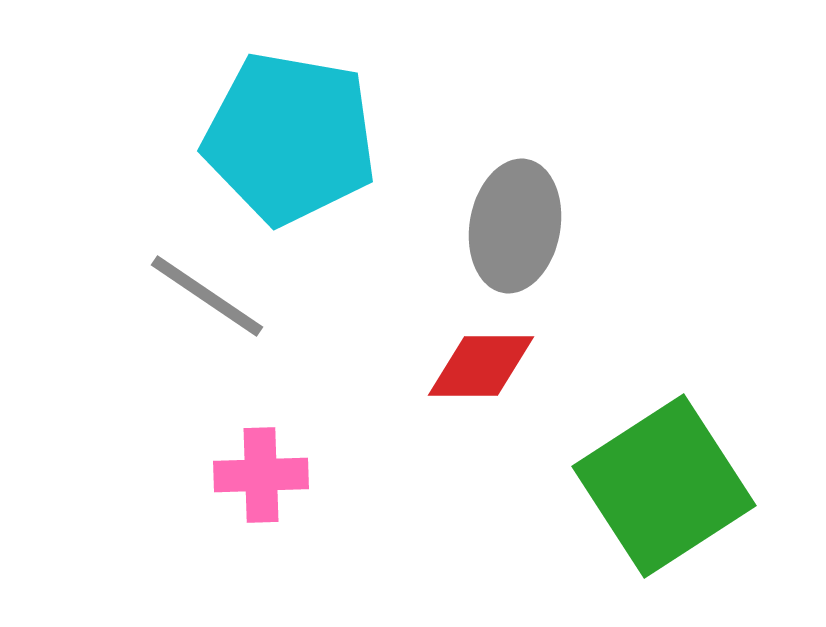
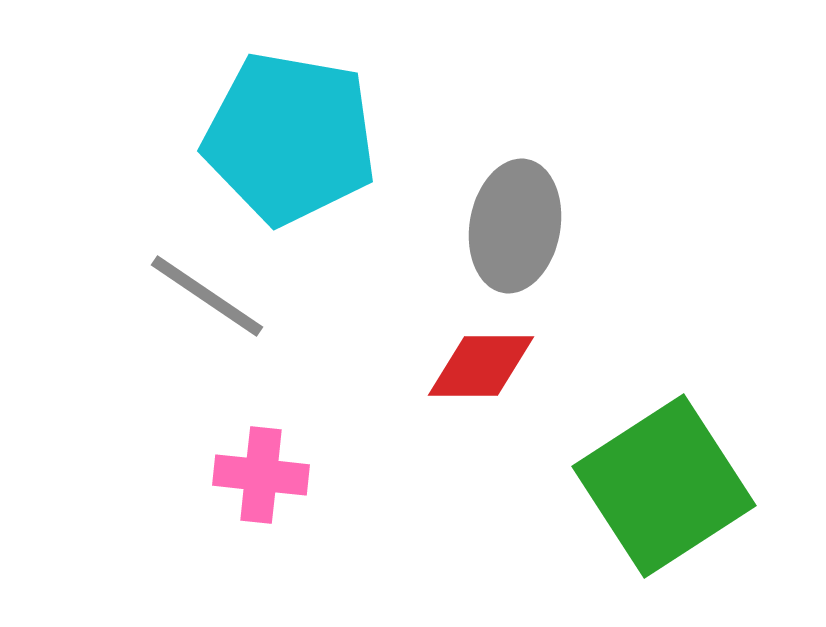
pink cross: rotated 8 degrees clockwise
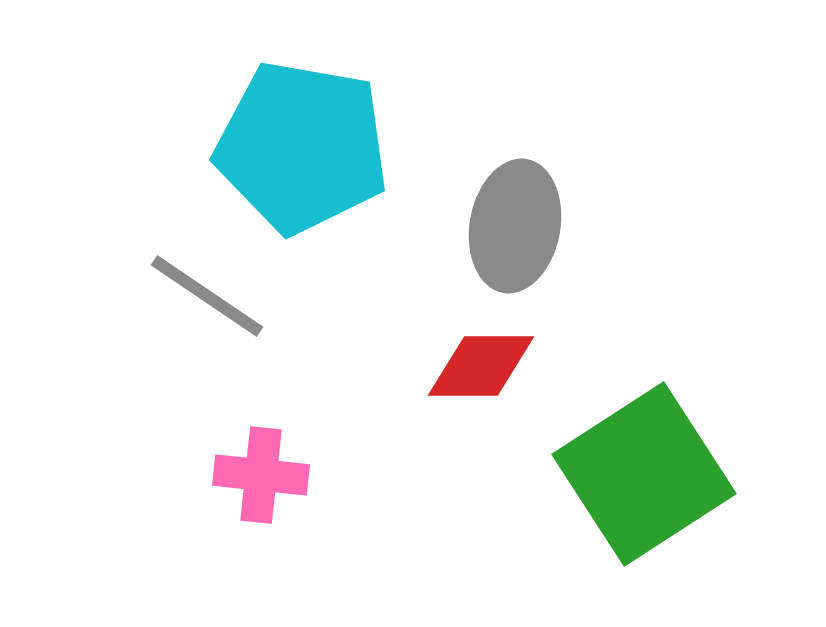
cyan pentagon: moved 12 px right, 9 px down
green square: moved 20 px left, 12 px up
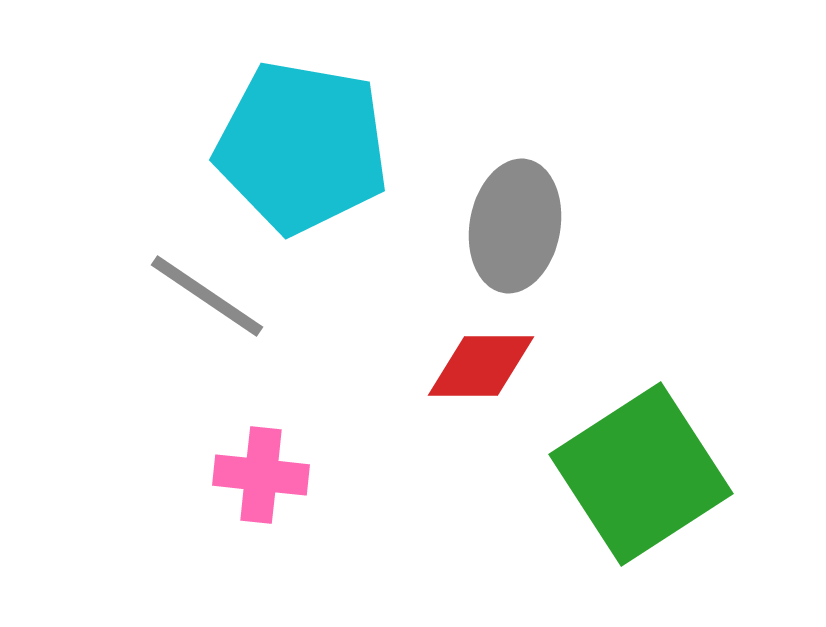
green square: moved 3 px left
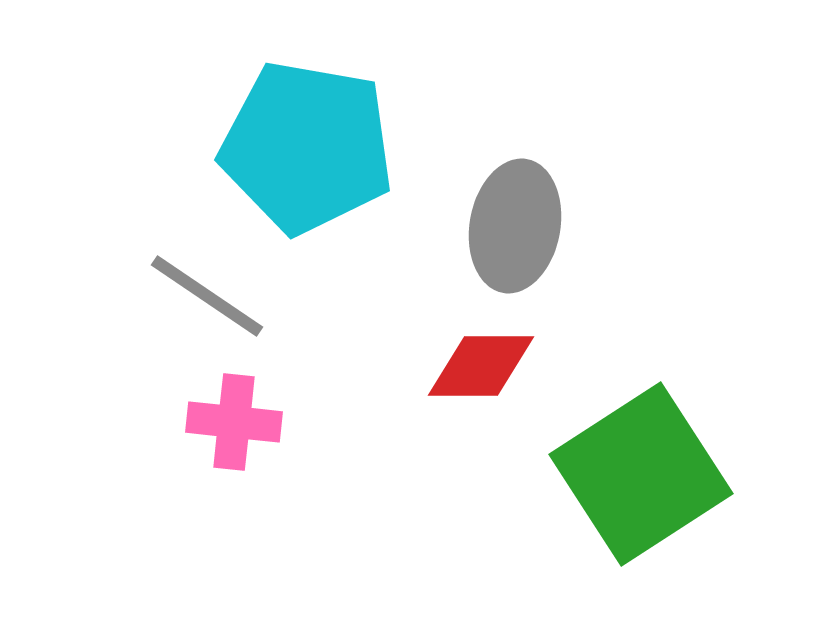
cyan pentagon: moved 5 px right
pink cross: moved 27 px left, 53 px up
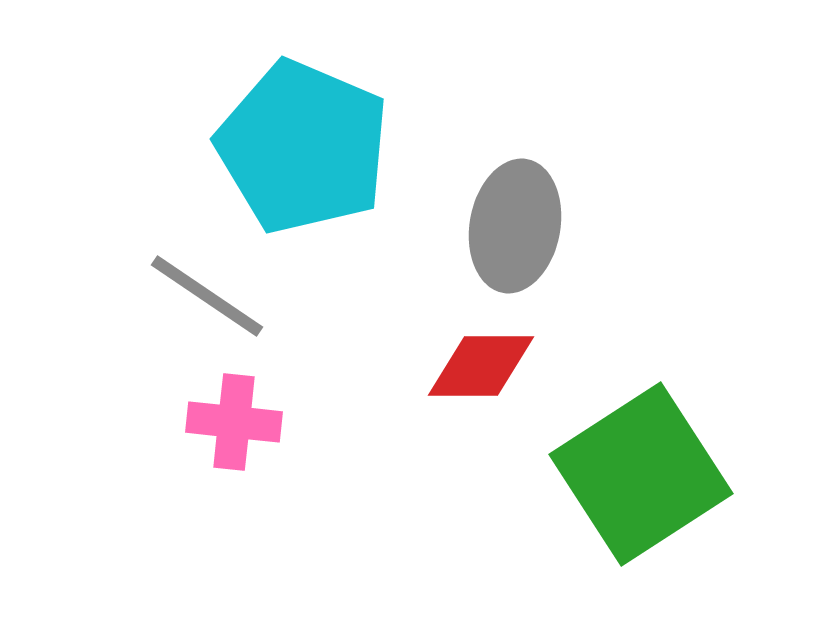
cyan pentagon: moved 4 px left; rotated 13 degrees clockwise
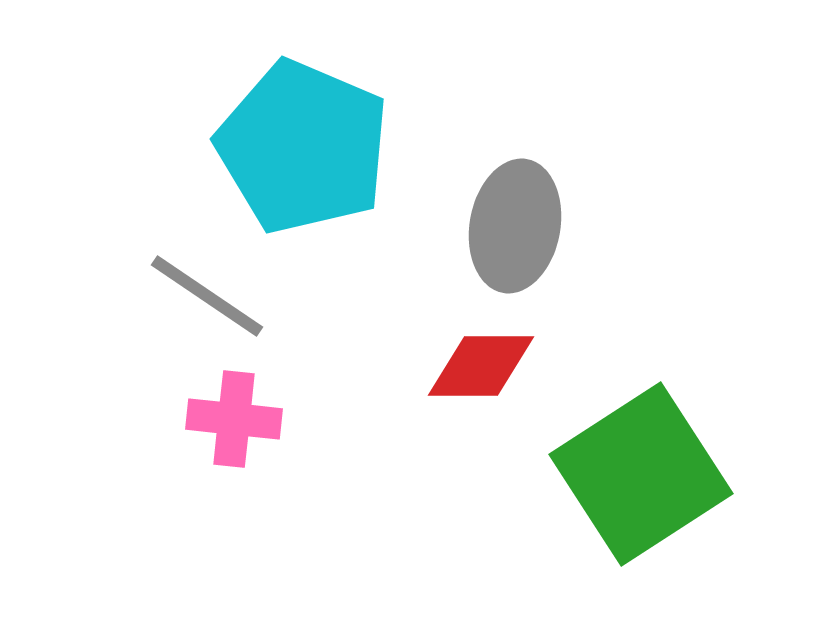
pink cross: moved 3 px up
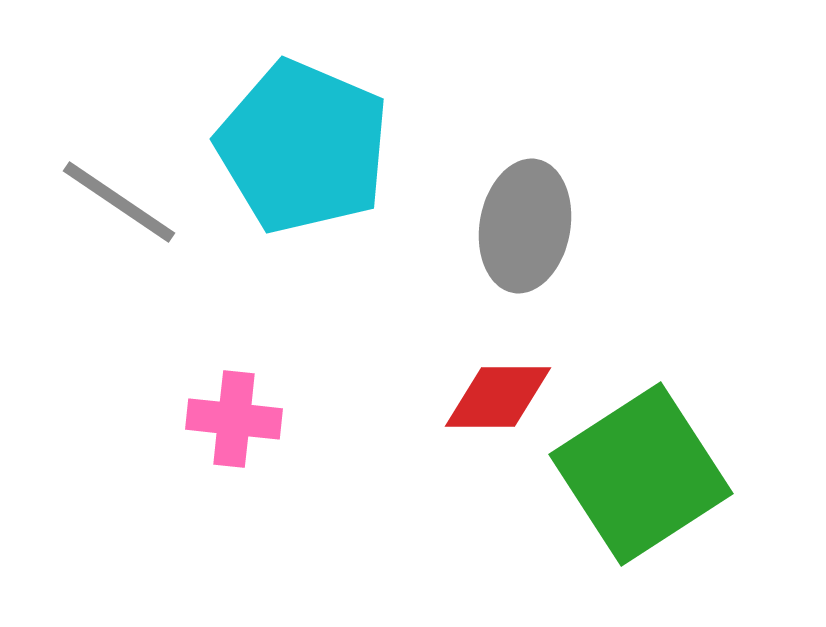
gray ellipse: moved 10 px right
gray line: moved 88 px left, 94 px up
red diamond: moved 17 px right, 31 px down
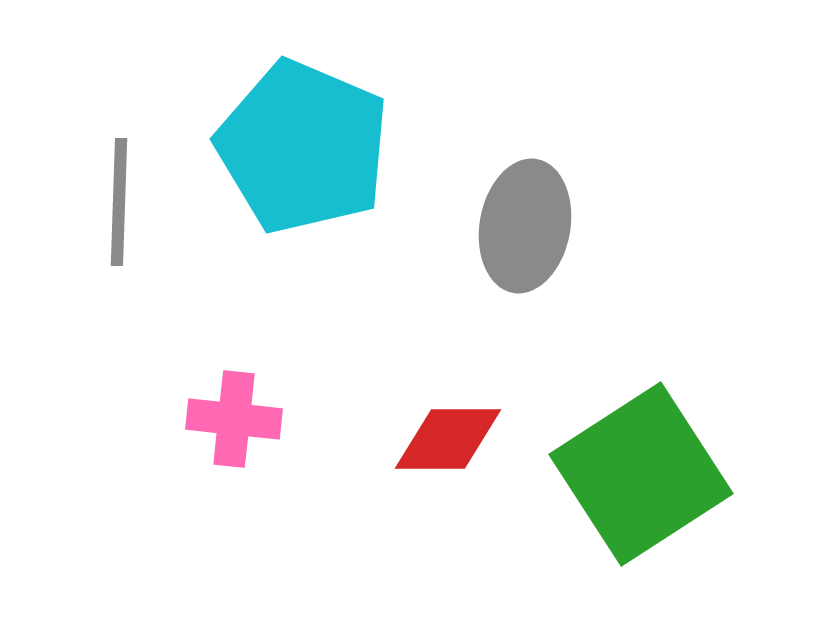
gray line: rotated 58 degrees clockwise
red diamond: moved 50 px left, 42 px down
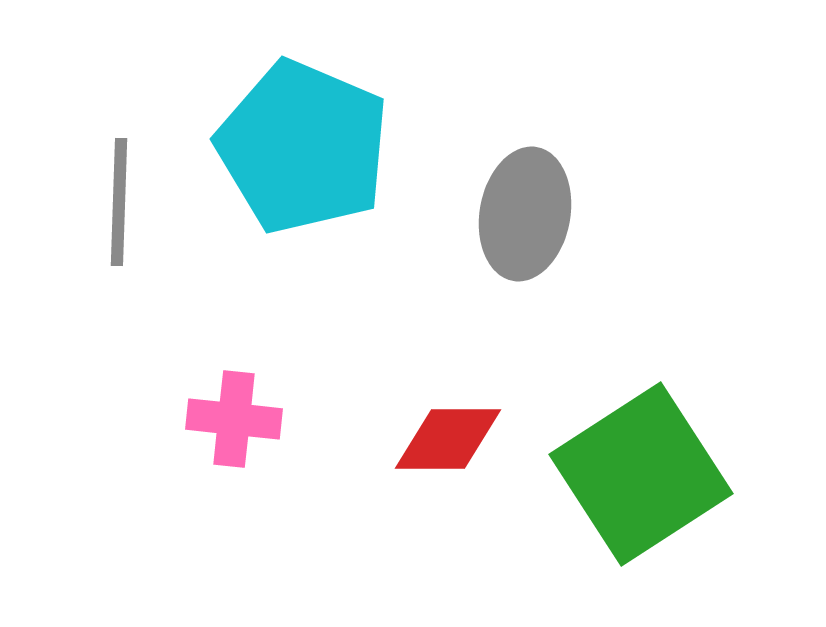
gray ellipse: moved 12 px up
